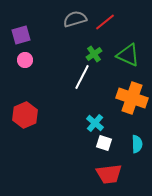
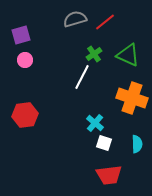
red hexagon: rotated 15 degrees clockwise
red trapezoid: moved 1 px down
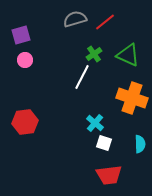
red hexagon: moved 7 px down
cyan semicircle: moved 3 px right
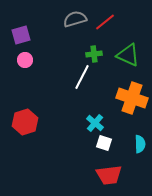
green cross: rotated 28 degrees clockwise
red hexagon: rotated 10 degrees counterclockwise
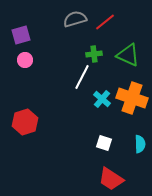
cyan cross: moved 7 px right, 24 px up
red trapezoid: moved 2 px right, 4 px down; rotated 40 degrees clockwise
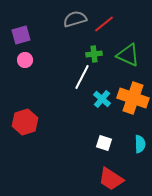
red line: moved 1 px left, 2 px down
orange cross: moved 1 px right
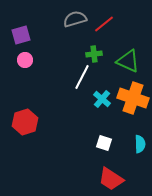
green triangle: moved 6 px down
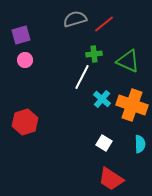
orange cross: moved 1 px left, 7 px down
white square: rotated 14 degrees clockwise
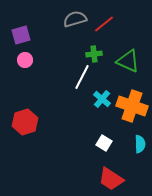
orange cross: moved 1 px down
